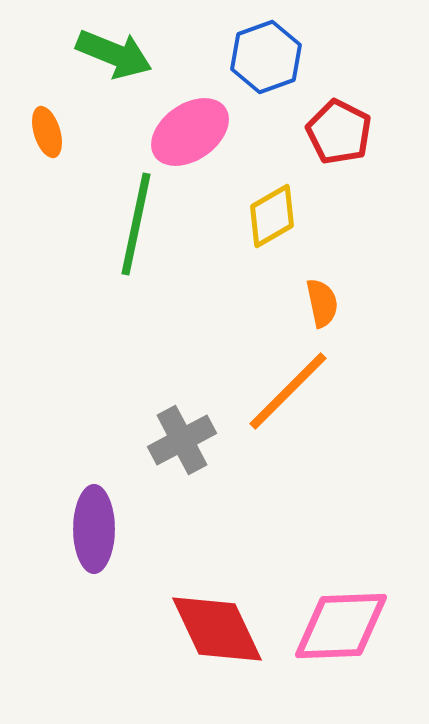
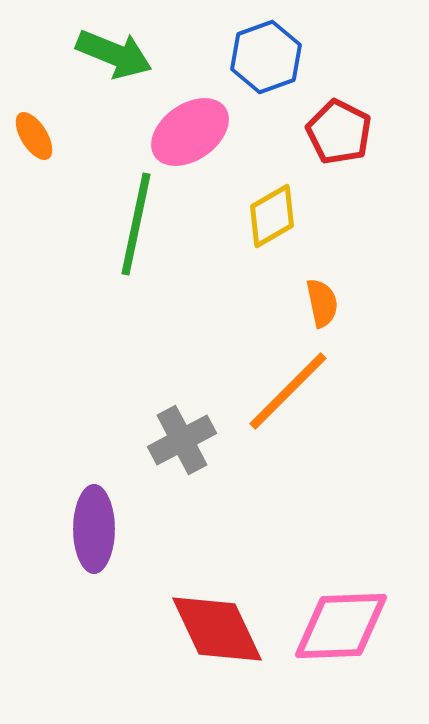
orange ellipse: moved 13 px left, 4 px down; rotated 15 degrees counterclockwise
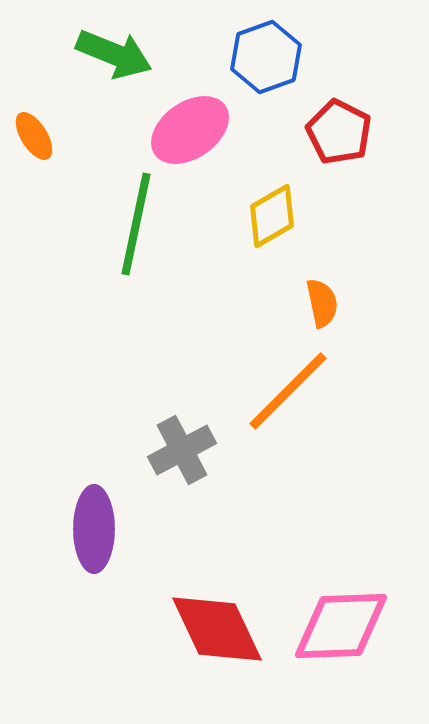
pink ellipse: moved 2 px up
gray cross: moved 10 px down
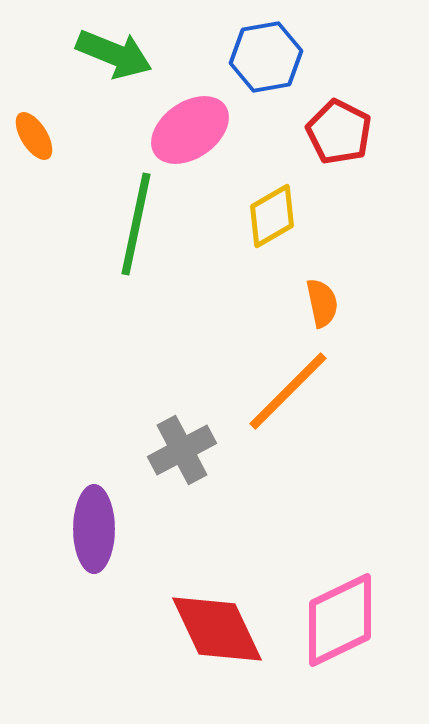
blue hexagon: rotated 10 degrees clockwise
pink diamond: moved 1 px left, 6 px up; rotated 24 degrees counterclockwise
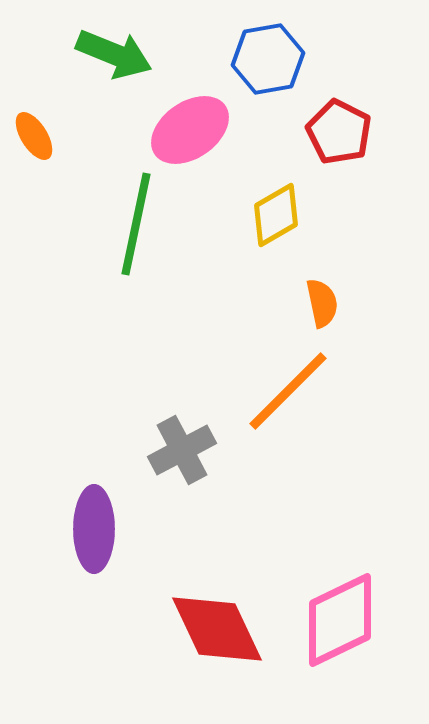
blue hexagon: moved 2 px right, 2 px down
yellow diamond: moved 4 px right, 1 px up
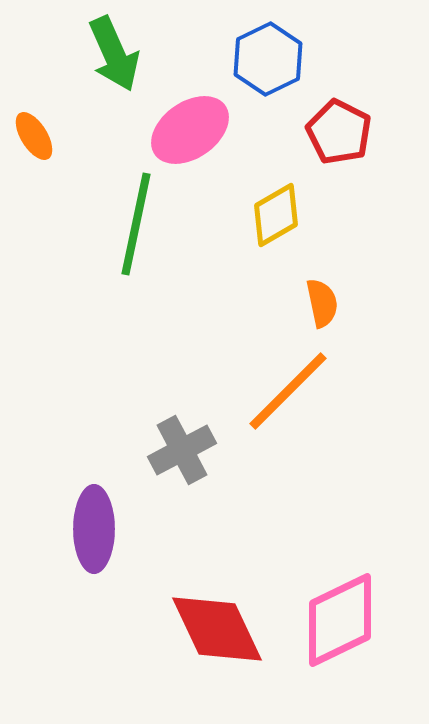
green arrow: rotated 44 degrees clockwise
blue hexagon: rotated 16 degrees counterclockwise
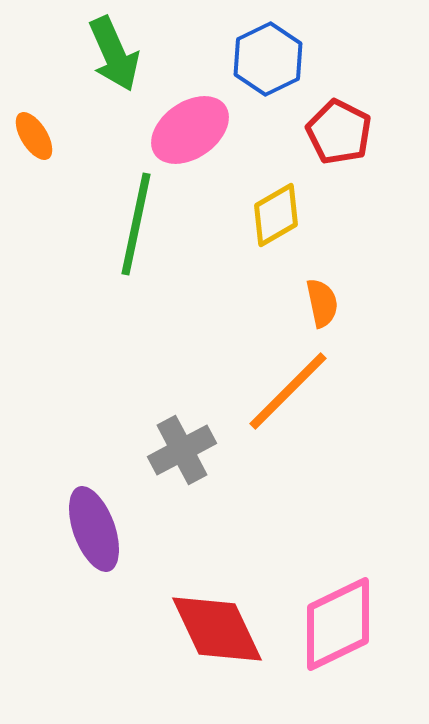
purple ellipse: rotated 20 degrees counterclockwise
pink diamond: moved 2 px left, 4 px down
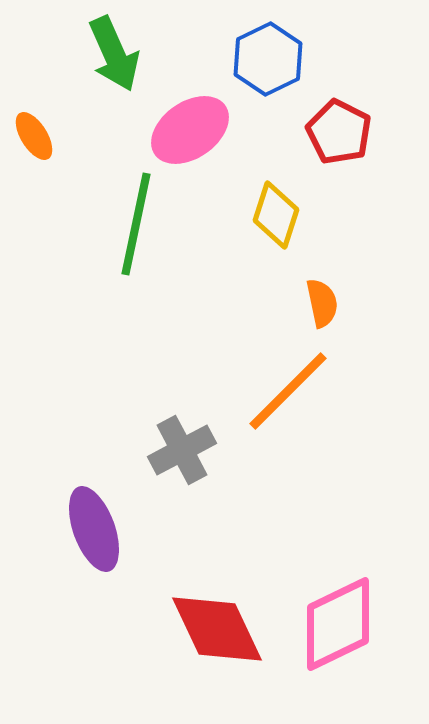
yellow diamond: rotated 42 degrees counterclockwise
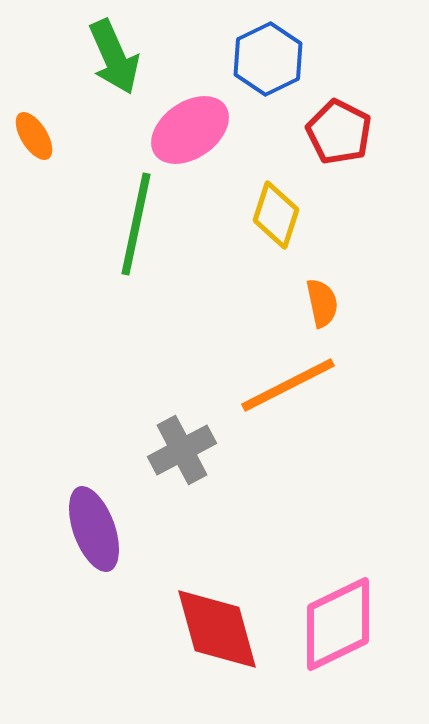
green arrow: moved 3 px down
orange line: moved 6 px up; rotated 18 degrees clockwise
red diamond: rotated 10 degrees clockwise
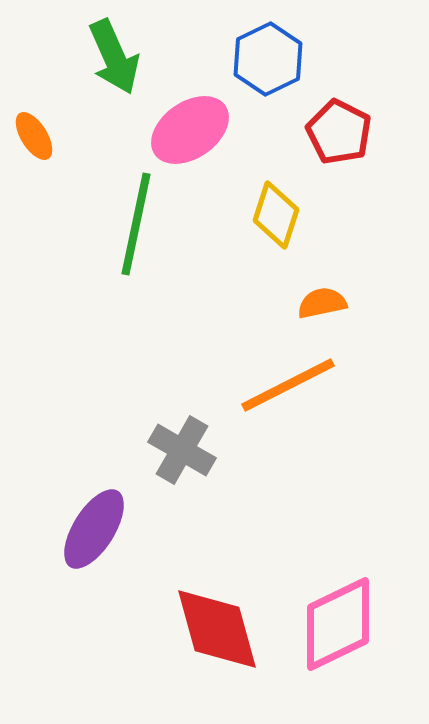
orange semicircle: rotated 90 degrees counterclockwise
gray cross: rotated 32 degrees counterclockwise
purple ellipse: rotated 52 degrees clockwise
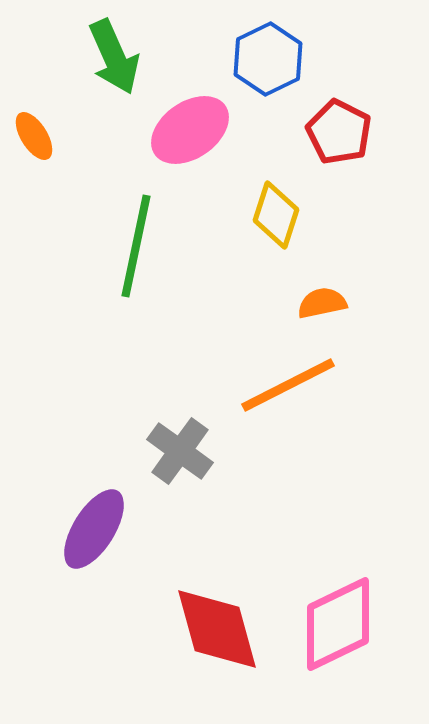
green line: moved 22 px down
gray cross: moved 2 px left, 1 px down; rotated 6 degrees clockwise
